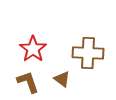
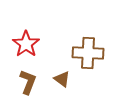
red star: moved 7 px left, 5 px up
brown L-shape: rotated 40 degrees clockwise
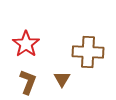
brown cross: moved 1 px up
brown triangle: rotated 24 degrees clockwise
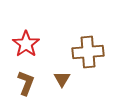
brown cross: rotated 8 degrees counterclockwise
brown L-shape: moved 2 px left, 1 px down
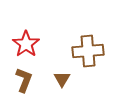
brown cross: moved 1 px up
brown L-shape: moved 2 px left, 3 px up
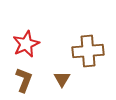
red star: rotated 12 degrees clockwise
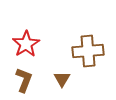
red star: rotated 8 degrees counterclockwise
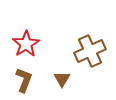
brown cross: moved 2 px right; rotated 20 degrees counterclockwise
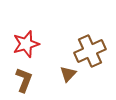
red star: rotated 16 degrees clockwise
brown triangle: moved 6 px right, 5 px up; rotated 12 degrees clockwise
